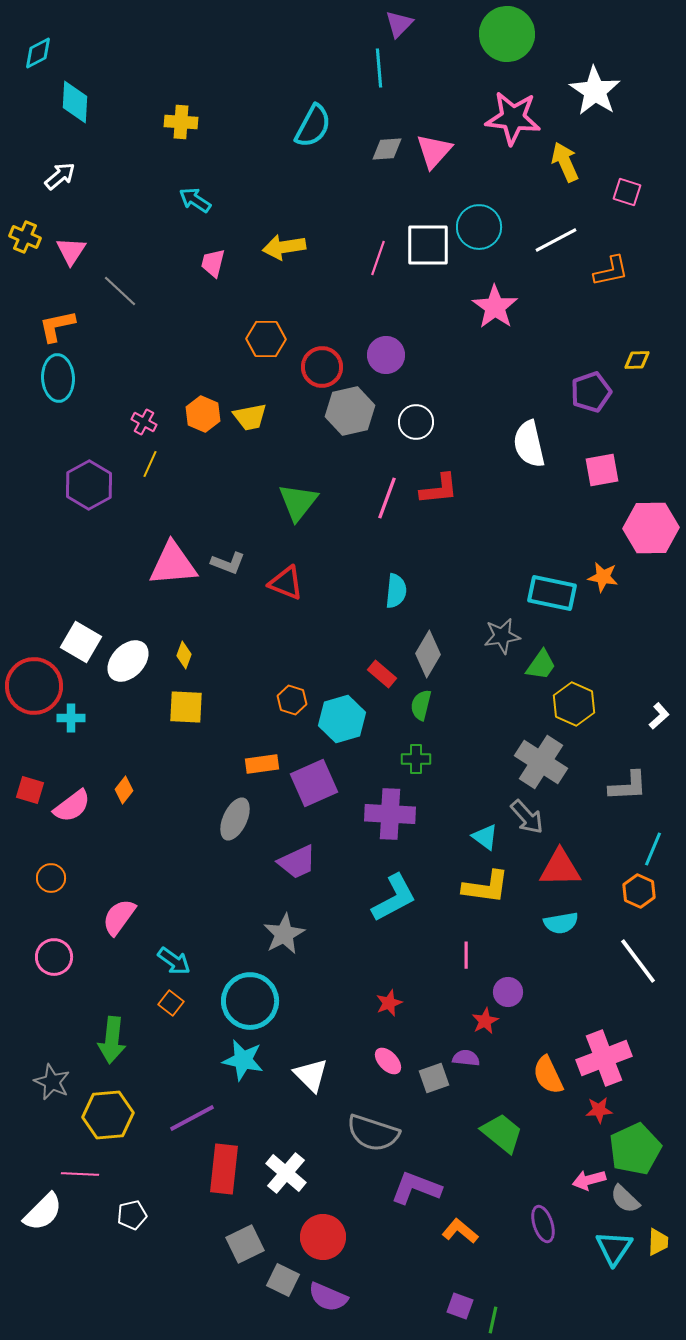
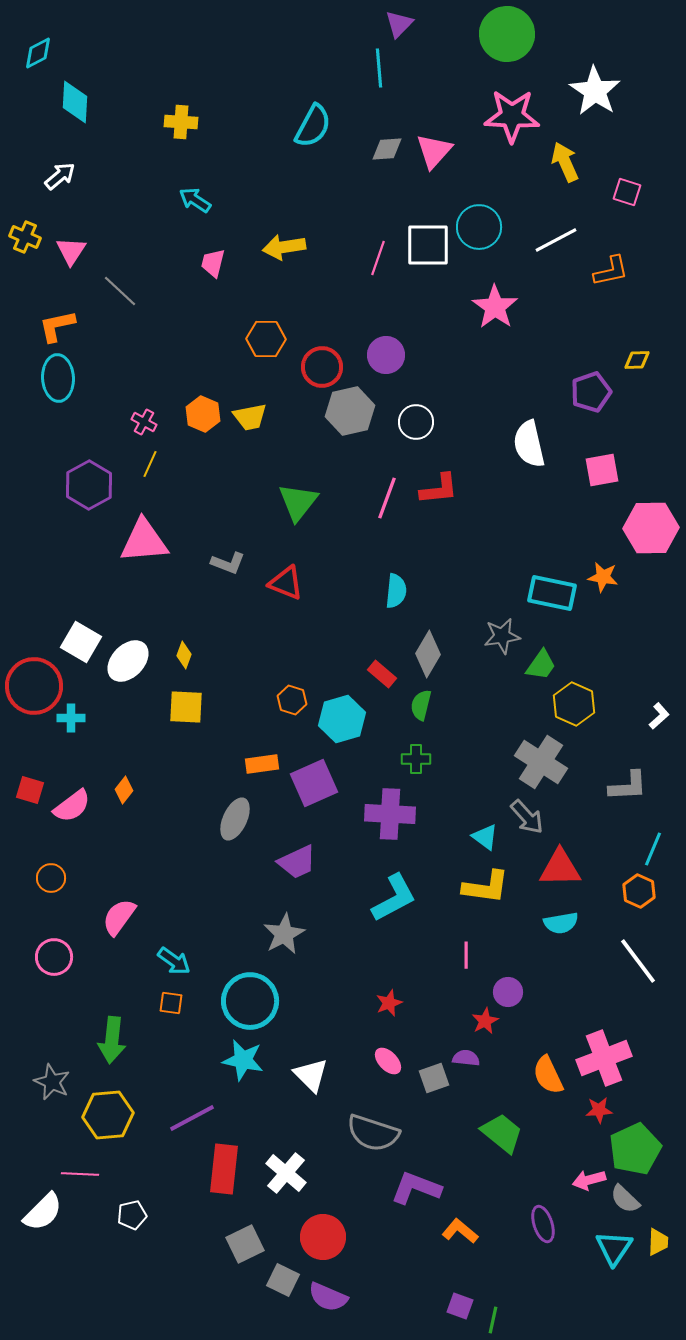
pink star at (513, 118): moved 1 px left, 2 px up; rotated 4 degrees counterclockwise
pink triangle at (173, 564): moved 29 px left, 23 px up
orange square at (171, 1003): rotated 30 degrees counterclockwise
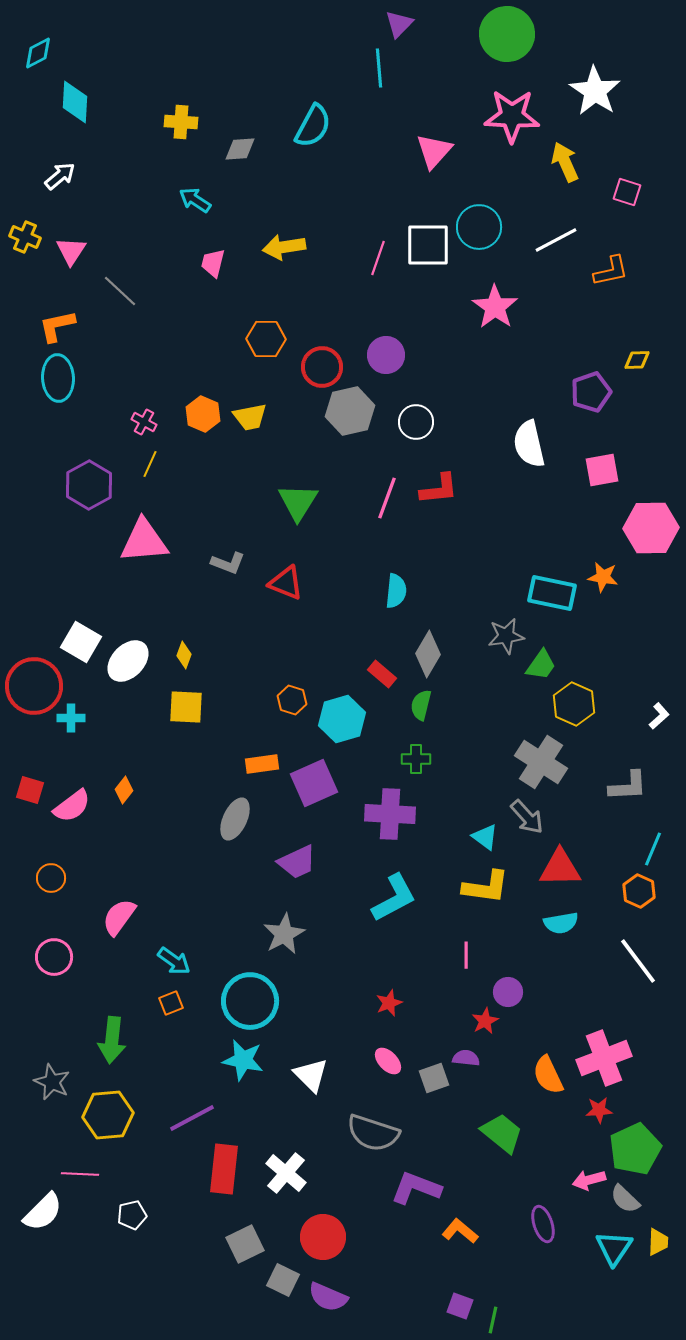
gray diamond at (387, 149): moved 147 px left
green triangle at (298, 502): rotated 6 degrees counterclockwise
gray star at (502, 636): moved 4 px right
orange square at (171, 1003): rotated 30 degrees counterclockwise
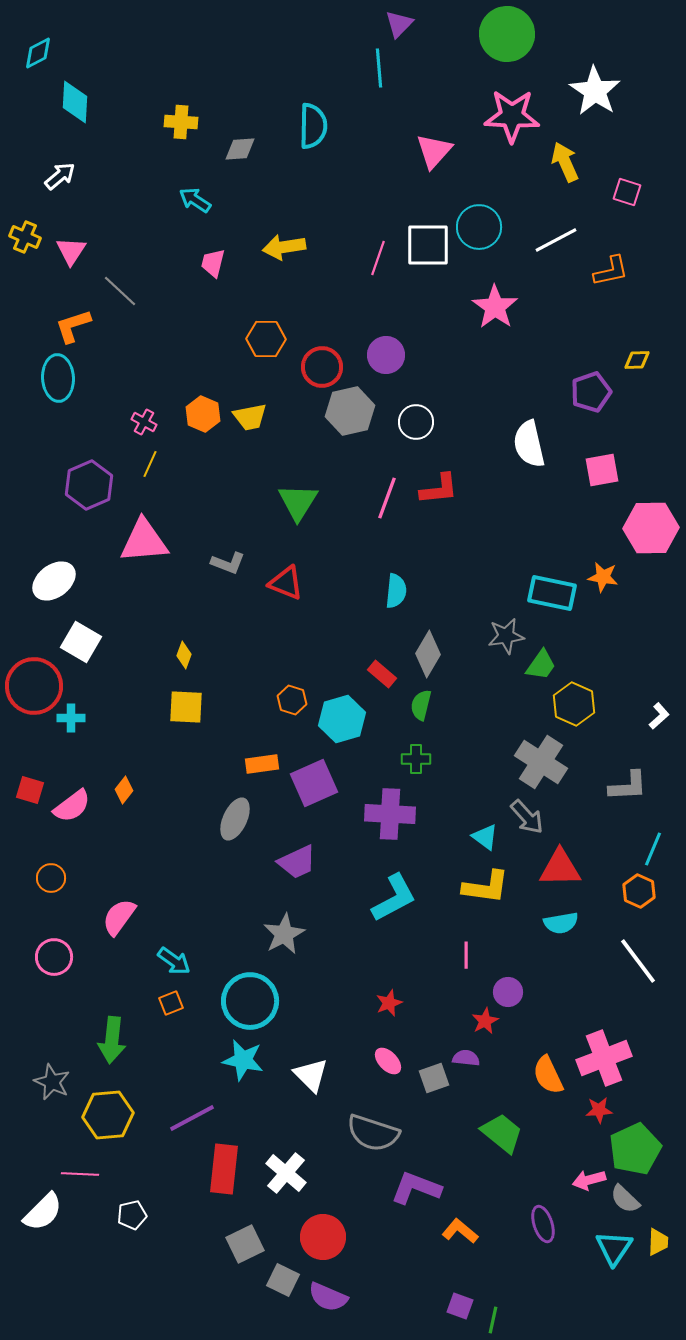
cyan semicircle at (313, 126): rotated 27 degrees counterclockwise
orange L-shape at (57, 326): moved 16 px right; rotated 6 degrees counterclockwise
purple hexagon at (89, 485): rotated 6 degrees clockwise
white ellipse at (128, 661): moved 74 px left, 80 px up; rotated 9 degrees clockwise
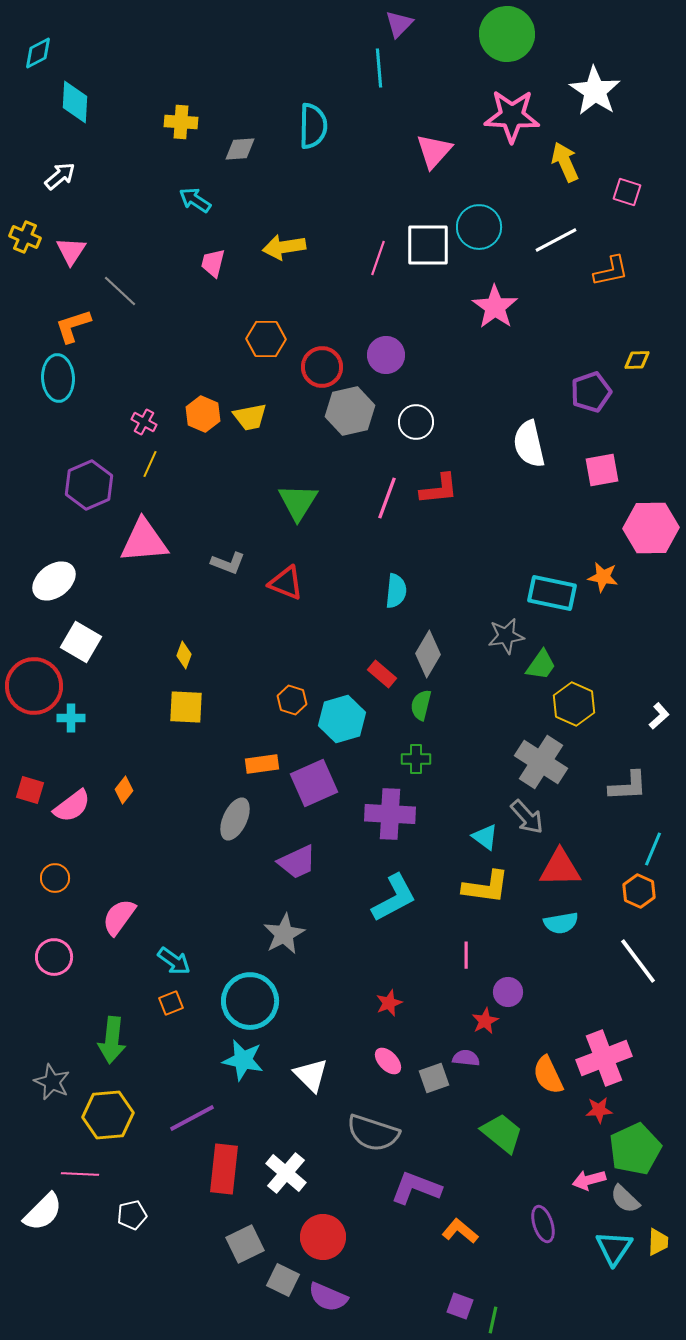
orange circle at (51, 878): moved 4 px right
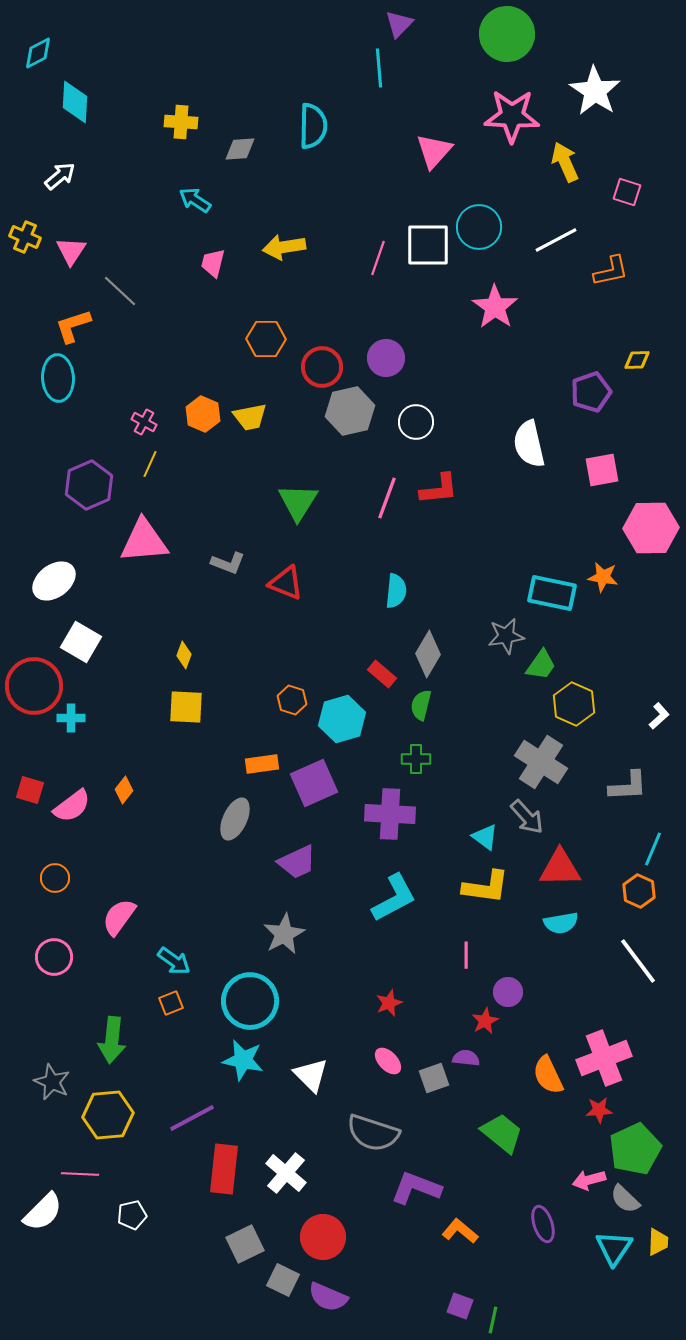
purple circle at (386, 355): moved 3 px down
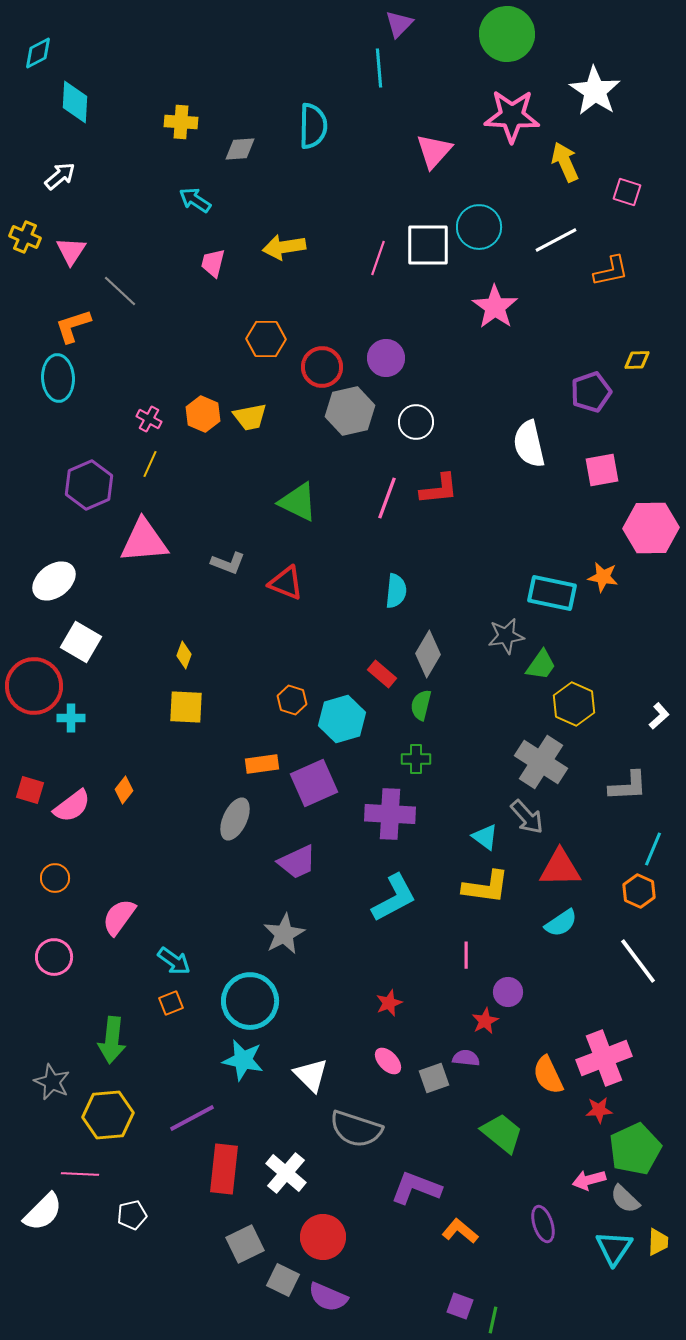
pink cross at (144, 422): moved 5 px right, 3 px up
green triangle at (298, 502): rotated 36 degrees counterclockwise
cyan semicircle at (561, 923): rotated 24 degrees counterclockwise
gray semicircle at (373, 1133): moved 17 px left, 4 px up
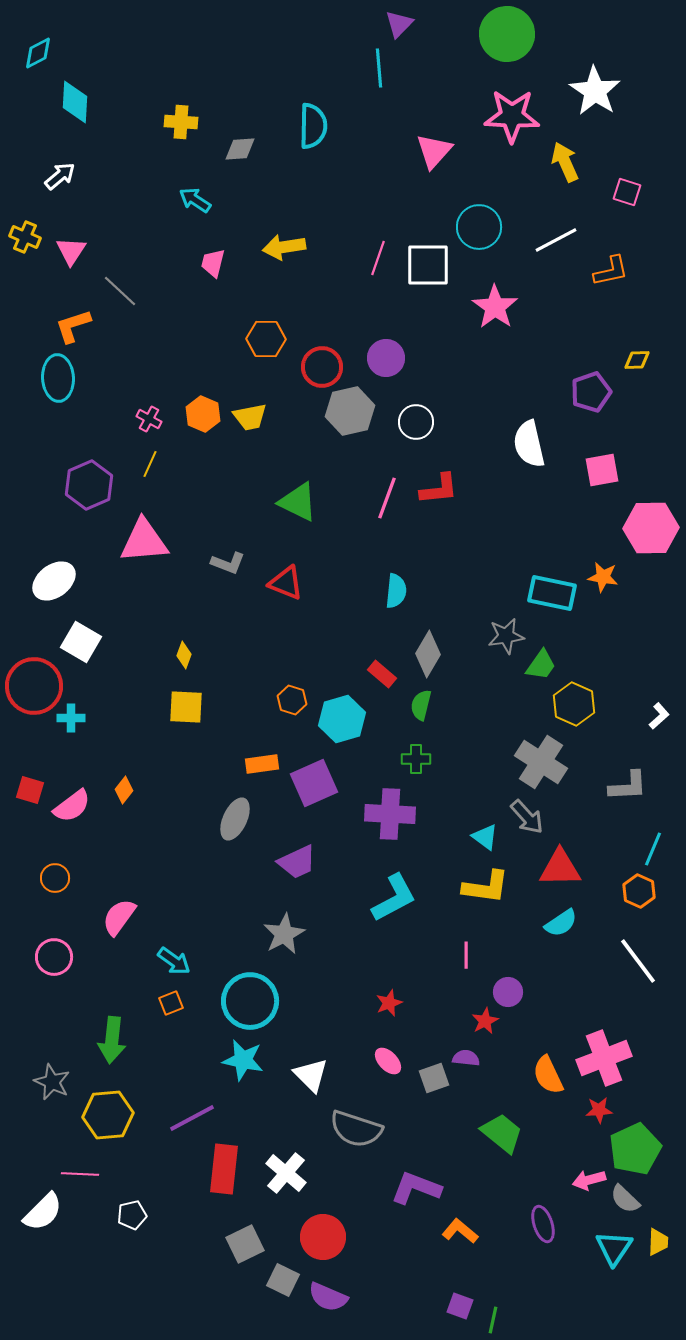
white square at (428, 245): moved 20 px down
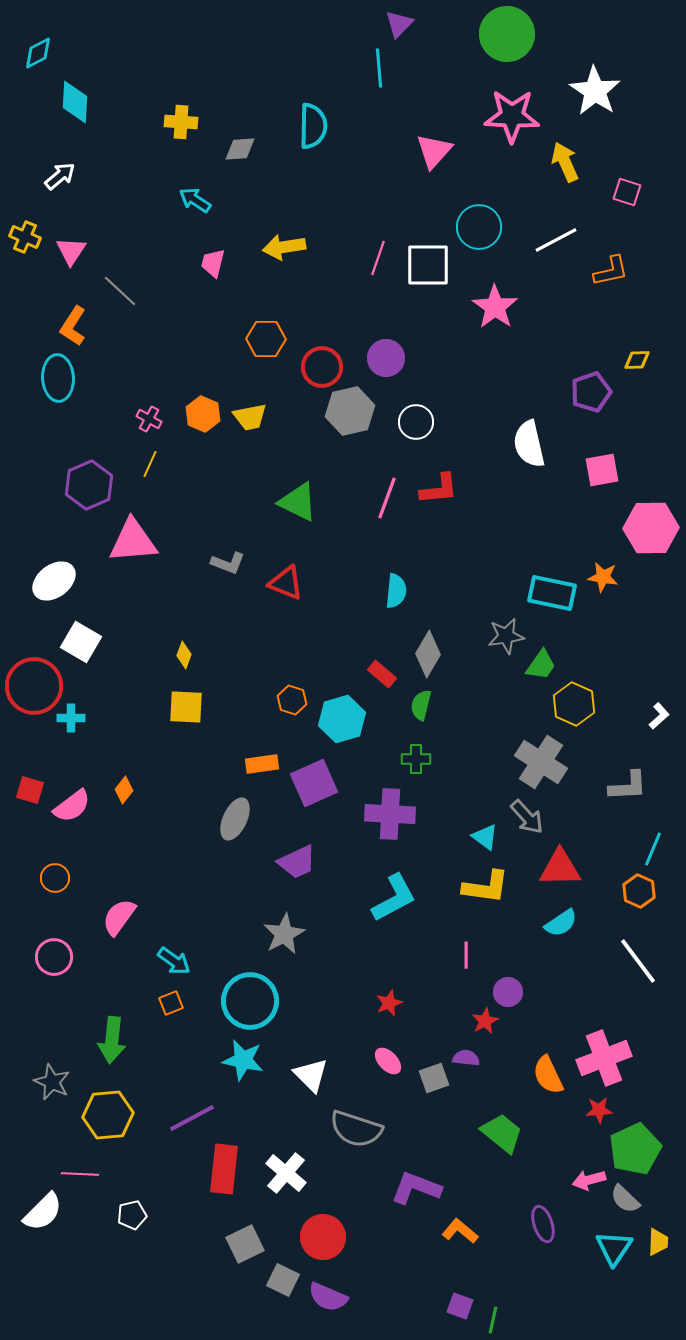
orange L-shape at (73, 326): rotated 39 degrees counterclockwise
pink triangle at (144, 541): moved 11 px left
